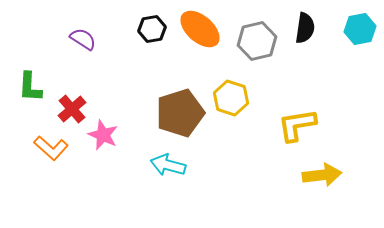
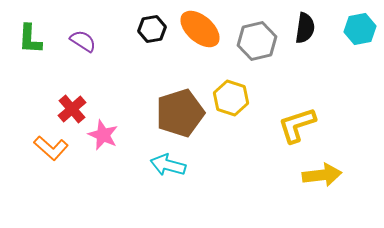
purple semicircle: moved 2 px down
green L-shape: moved 48 px up
yellow L-shape: rotated 9 degrees counterclockwise
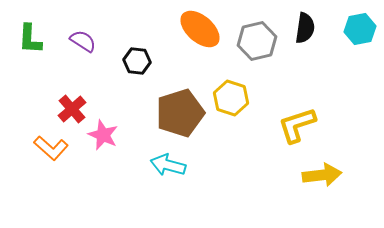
black hexagon: moved 15 px left, 32 px down; rotated 16 degrees clockwise
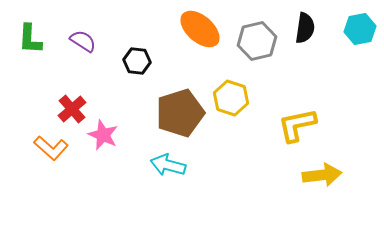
yellow L-shape: rotated 6 degrees clockwise
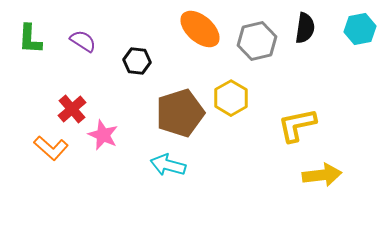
yellow hexagon: rotated 12 degrees clockwise
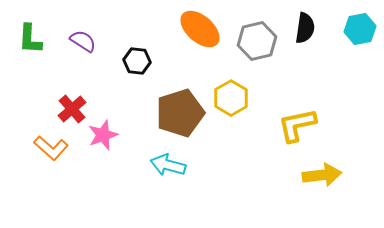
pink star: rotated 28 degrees clockwise
